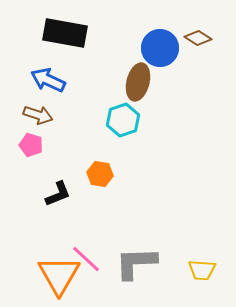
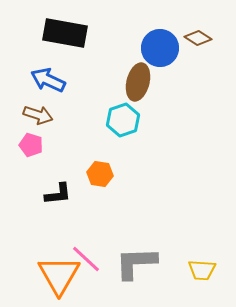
black L-shape: rotated 16 degrees clockwise
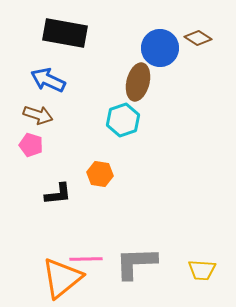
pink line: rotated 44 degrees counterclockwise
orange triangle: moved 3 px right, 3 px down; rotated 21 degrees clockwise
